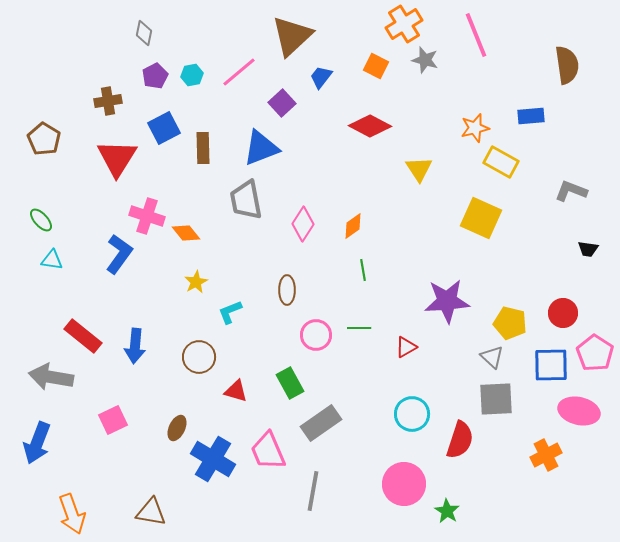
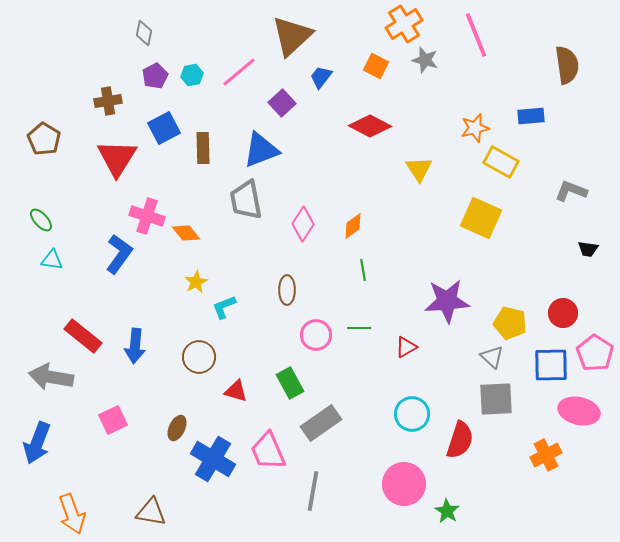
blue triangle at (261, 148): moved 2 px down
cyan L-shape at (230, 312): moved 6 px left, 5 px up
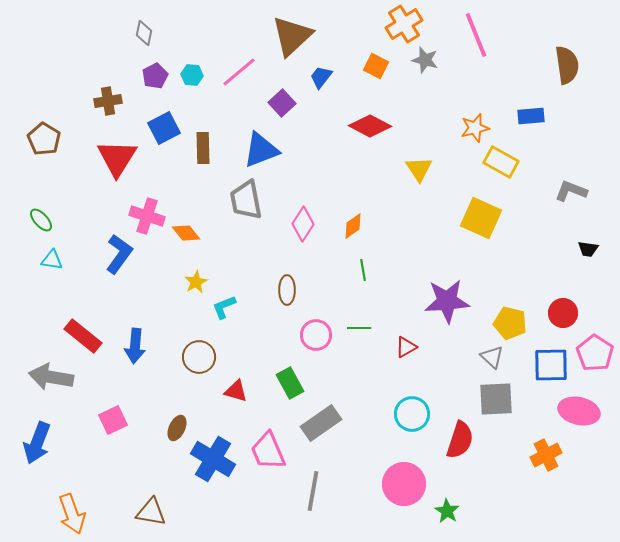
cyan hexagon at (192, 75): rotated 15 degrees clockwise
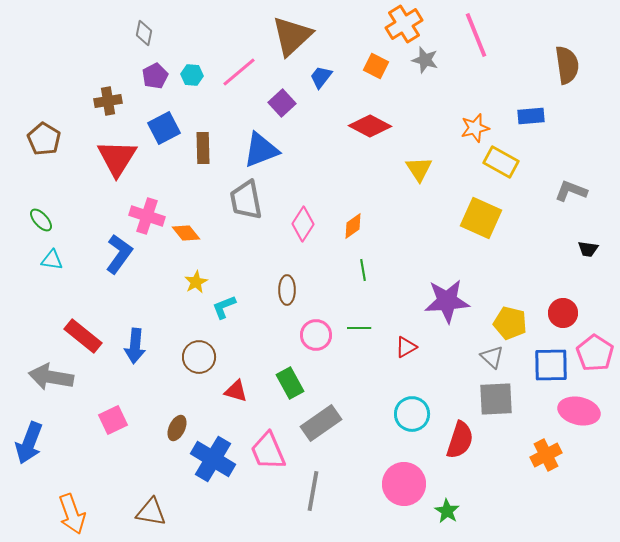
blue arrow at (37, 443): moved 8 px left
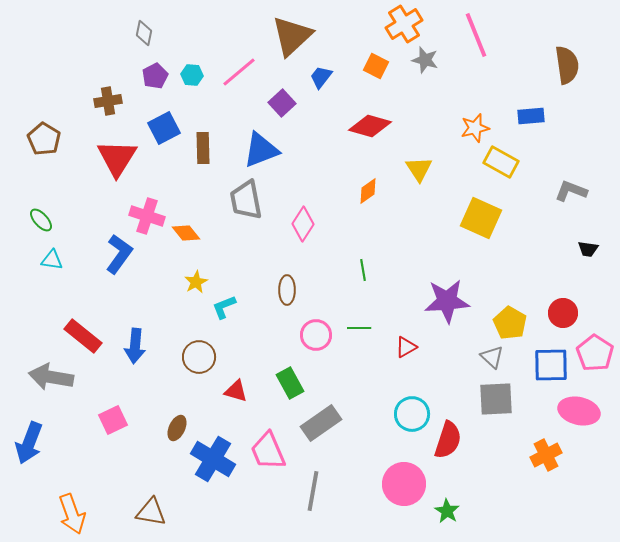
red diamond at (370, 126): rotated 12 degrees counterclockwise
orange diamond at (353, 226): moved 15 px right, 35 px up
yellow pentagon at (510, 323): rotated 16 degrees clockwise
red semicircle at (460, 440): moved 12 px left
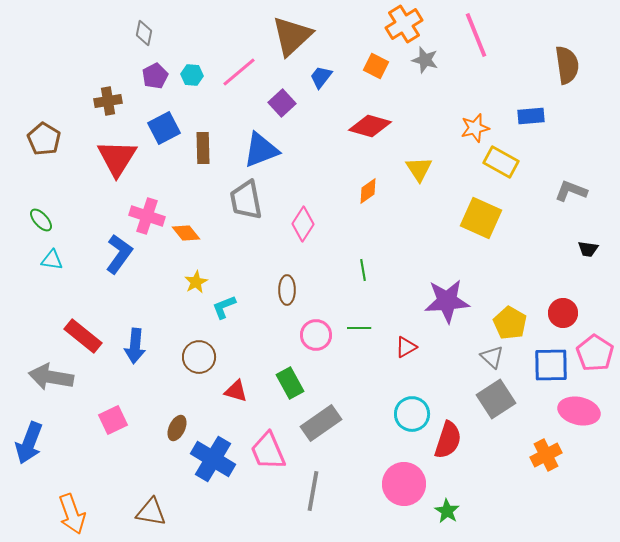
gray square at (496, 399): rotated 30 degrees counterclockwise
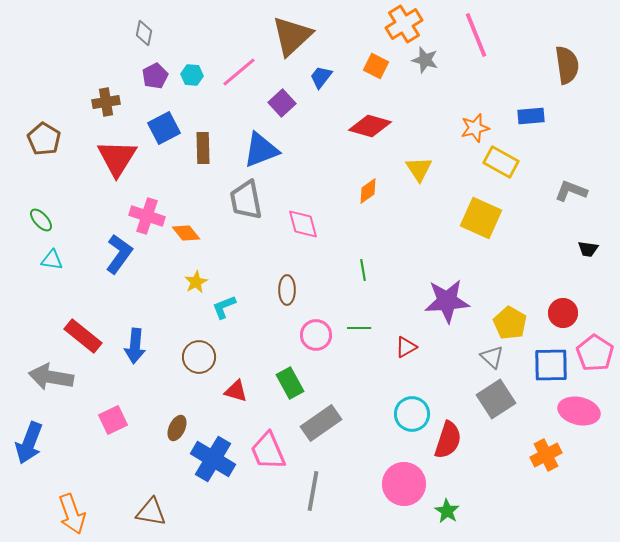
brown cross at (108, 101): moved 2 px left, 1 px down
pink diamond at (303, 224): rotated 48 degrees counterclockwise
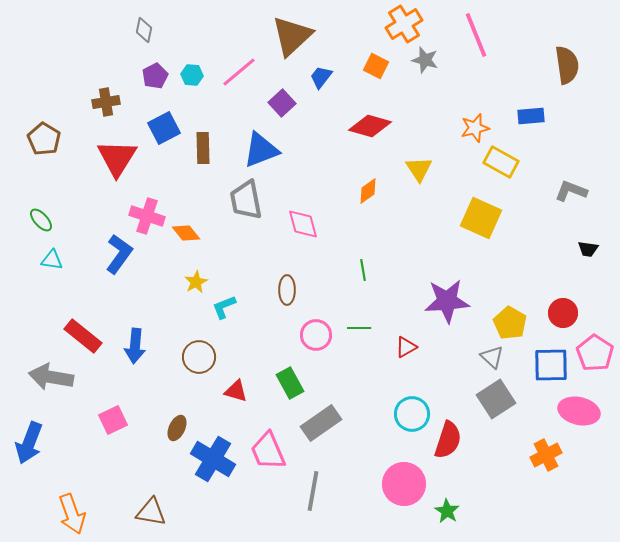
gray diamond at (144, 33): moved 3 px up
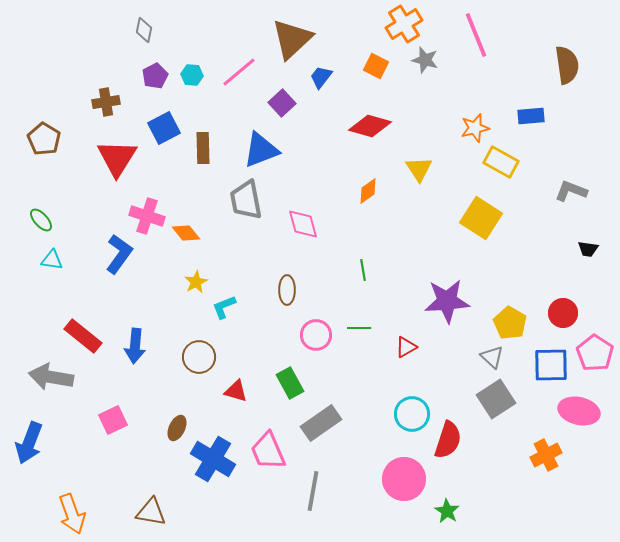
brown triangle at (292, 36): moved 3 px down
yellow square at (481, 218): rotated 9 degrees clockwise
pink circle at (404, 484): moved 5 px up
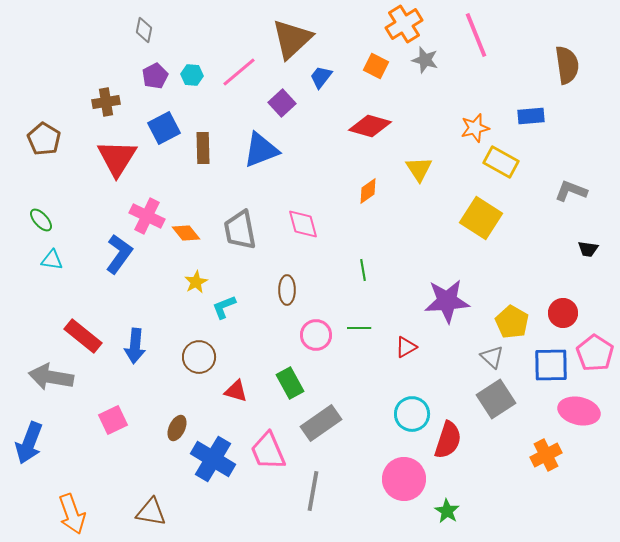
gray trapezoid at (246, 200): moved 6 px left, 30 px down
pink cross at (147, 216): rotated 8 degrees clockwise
yellow pentagon at (510, 323): moved 2 px right, 1 px up
